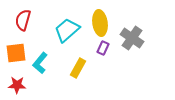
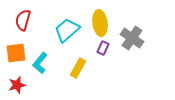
red star: rotated 18 degrees counterclockwise
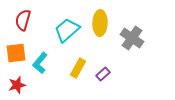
yellow ellipse: rotated 10 degrees clockwise
purple rectangle: moved 26 px down; rotated 24 degrees clockwise
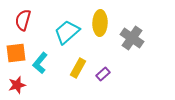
cyan trapezoid: moved 2 px down
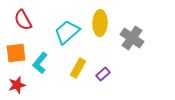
red semicircle: rotated 45 degrees counterclockwise
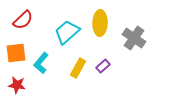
red semicircle: rotated 105 degrees counterclockwise
gray cross: moved 2 px right
cyan L-shape: moved 1 px right
purple rectangle: moved 8 px up
red star: rotated 24 degrees clockwise
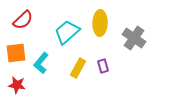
purple rectangle: rotated 64 degrees counterclockwise
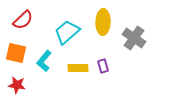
yellow ellipse: moved 3 px right, 1 px up
orange square: rotated 20 degrees clockwise
cyan L-shape: moved 3 px right, 2 px up
yellow rectangle: rotated 60 degrees clockwise
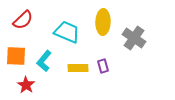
cyan trapezoid: rotated 64 degrees clockwise
orange square: moved 3 px down; rotated 10 degrees counterclockwise
red star: moved 9 px right; rotated 24 degrees clockwise
